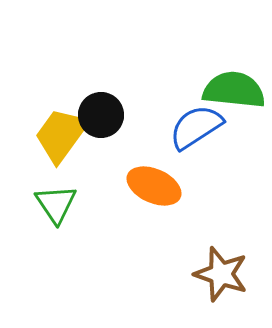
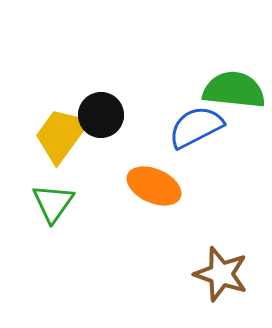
blue semicircle: rotated 6 degrees clockwise
green triangle: moved 3 px left, 1 px up; rotated 9 degrees clockwise
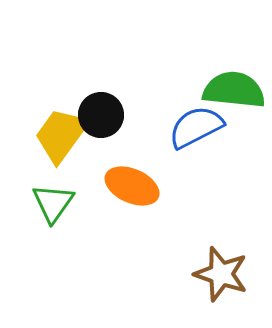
orange ellipse: moved 22 px left
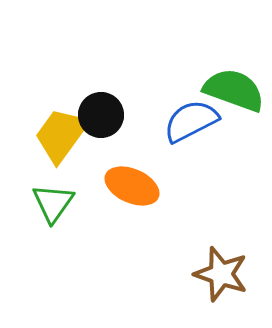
green semicircle: rotated 14 degrees clockwise
blue semicircle: moved 5 px left, 6 px up
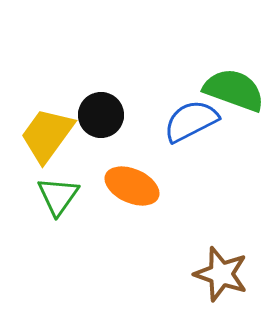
yellow trapezoid: moved 14 px left
green triangle: moved 5 px right, 7 px up
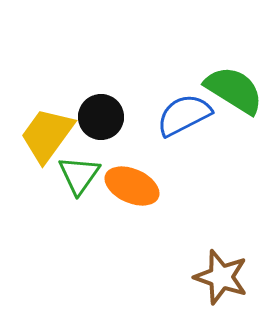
green semicircle: rotated 12 degrees clockwise
black circle: moved 2 px down
blue semicircle: moved 7 px left, 6 px up
green triangle: moved 21 px right, 21 px up
brown star: moved 3 px down
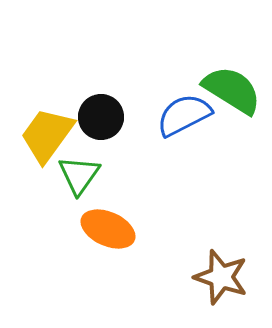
green semicircle: moved 2 px left
orange ellipse: moved 24 px left, 43 px down
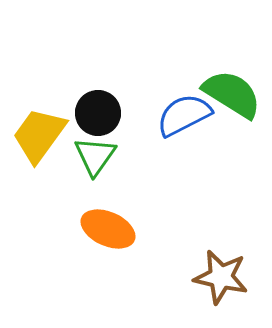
green semicircle: moved 4 px down
black circle: moved 3 px left, 4 px up
yellow trapezoid: moved 8 px left
green triangle: moved 16 px right, 19 px up
brown star: rotated 6 degrees counterclockwise
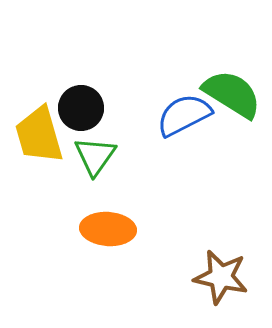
black circle: moved 17 px left, 5 px up
yellow trapezoid: rotated 52 degrees counterclockwise
orange ellipse: rotated 20 degrees counterclockwise
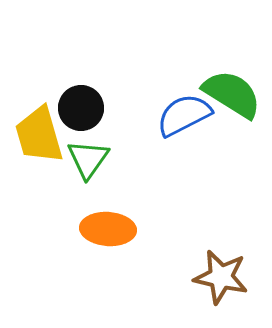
green triangle: moved 7 px left, 3 px down
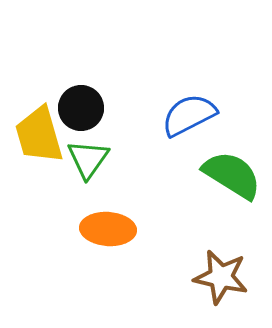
green semicircle: moved 81 px down
blue semicircle: moved 5 px right
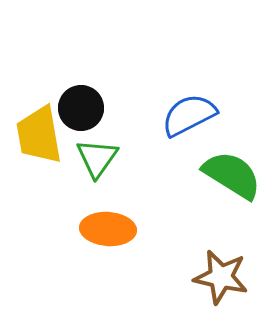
yellow trapezoid: rotated 6 degrees clockwise
green triangle: moved 9 px right, 1 px up
